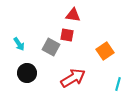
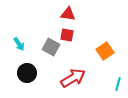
red triangle: moved 5 px left, 1 px up
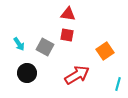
gray square: moved 6 px left
red arrow: moved 4 px right, 3 px up
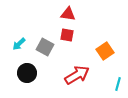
cyan arrow: rotated 80 degrees clockwise
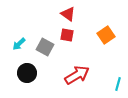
red triangle: rotated 28 degrees clockwise
orange square: moved 1 px right, 16 px up
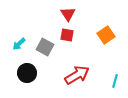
red triangle: rotated 21 degrees clockwise
cyan line: moved 3 px left, 3 px up
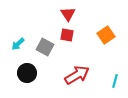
cyan arrow: moved 1 px left
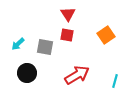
gray square: rotated 18 degrees counterclockwise
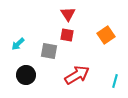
gray square: moved 4 px right, 4 px down
black circle: moved 1 px left, 2 px down
